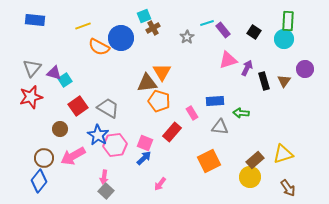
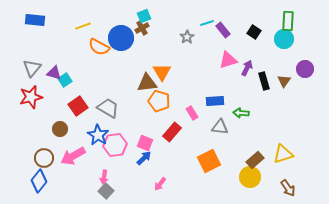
brown cross at (153, 28): moved 11 px left
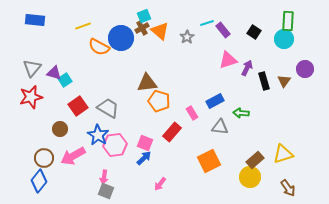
orange triangle at (162, 72): moved 2 px left, 41 px up; rotated 18 degrees counterclockwise
blue rectangle at (215, 101): rotated 24 degrees counterclockwise
gray square at (106, 191): rotated 21 degrees counterclockwise
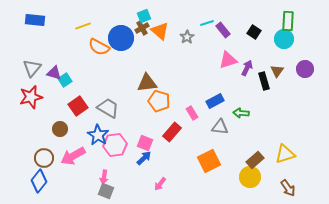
brown triangle at (284, 81): moved 7 px left, 10 px up
yellow triangle at (283, 154): moved 2 px right
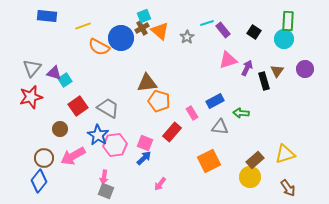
blue rectangle at (35, 20): moved 12 px right, 4 px up
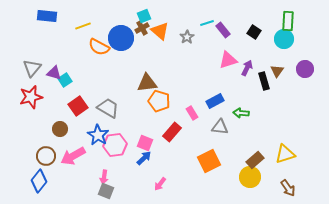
brown circle at (44, 158): moved 2 px right, 2 px up
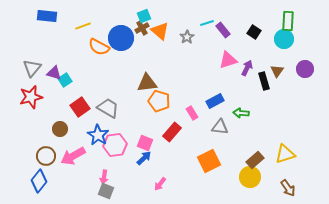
red square at (78, 106): moved 2 px right, 1 px down
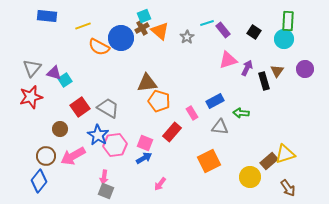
blue arrow at (144, 158): rotated 14 degrees clockwise
brown rectangle at (255, 160): moved 14 px right, 1 px down
